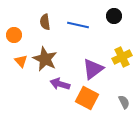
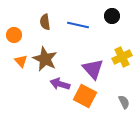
black circle: moved 2 px left
purple triangle: rotated 35 degrees counterclockwise
orange square: moved 2 px left, 2 px up
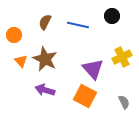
brown semicircle: rotated 35 degrees clockwise
purple arrow: moved 15 px left, 6 px down
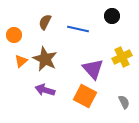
blue line: moved 4 px down
orange triangle: rotated 32 degrees clockwise
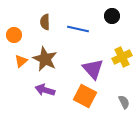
brown semicircle: rotated 28 degrees counterclockwise
